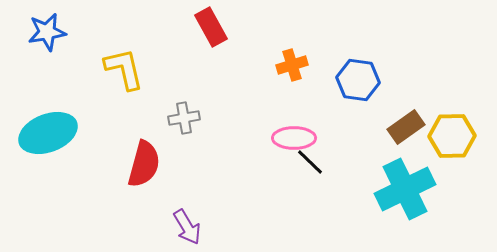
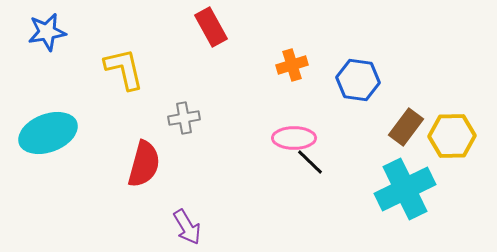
brown rectangle: rotated 18 degrees counterclockwise
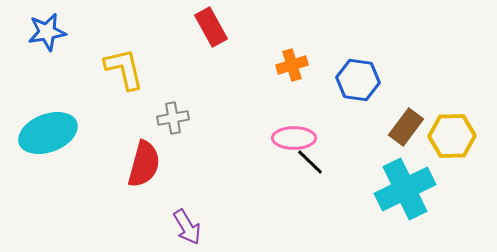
gray cross: moved 11 px left
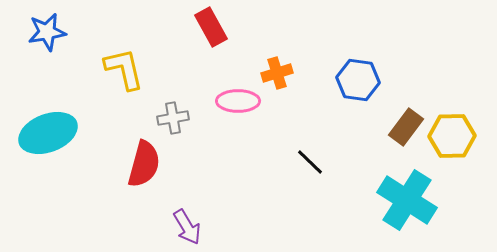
orange cross: moved 15 px left, 8 px down
pink ellipse: moved 56 px left, 37 px up
cyan cross: moved 2 px right, 11 px down; rotated 32 degrees counterclockwise
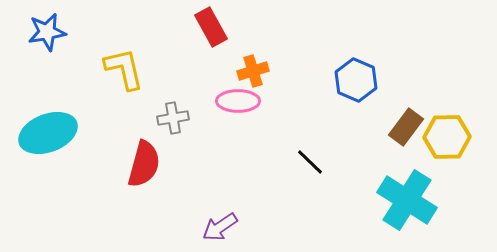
orange cross: moved 24 px left, 2 px up
blue hexagon: moved 2 px left; rotated 15 degrees clockwise
yellow hexagon: moved 5 px left, 1 px down
purple arrow: moved 33 px right; rotated 87 degrees clockwise
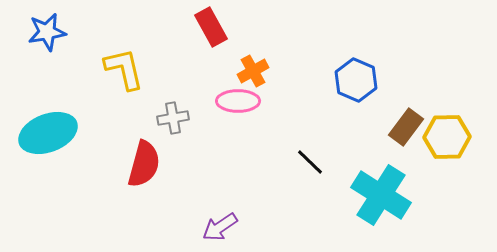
orange cross: rotated 12 degrees counterclockwise
cyan cross: moved 26 px left, 5 px up
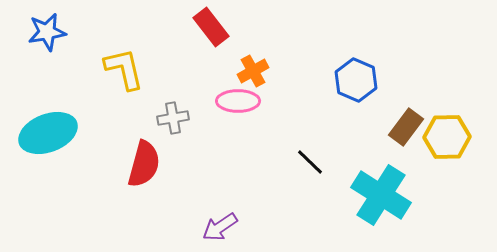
red rectangle: rotated 9 degrees counterclockwise
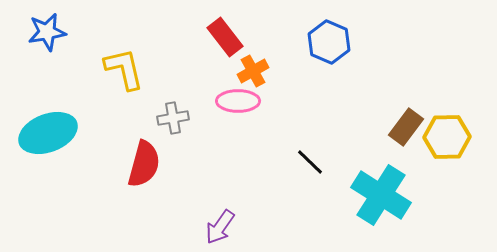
red rectangle: moved 14 px right, 10 px down
blue hexagon: moved 27 px left, 38 px up
purple arrow: rotated 21 degrees counterclockwise
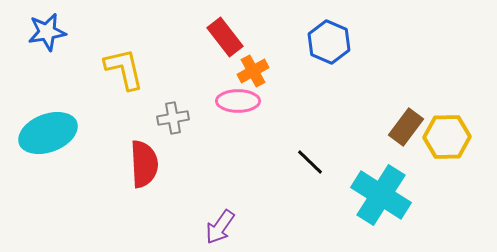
red semicircle: rotated 18 degrees counterclockwise
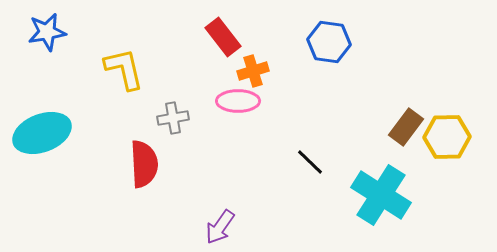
red rectangle: moved 2 px left
blue hexagon: rotated 15 degrees counterclockwise
orange cross: rotated 12 degrees clockwise
cyan ellipse: moved 6 px left
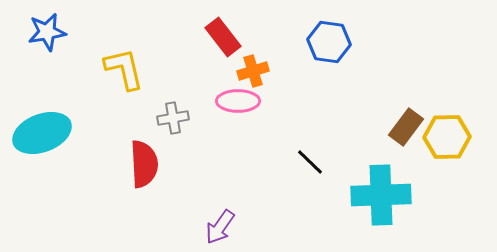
cyan cross: rotated 34 degrees counterclockwise
